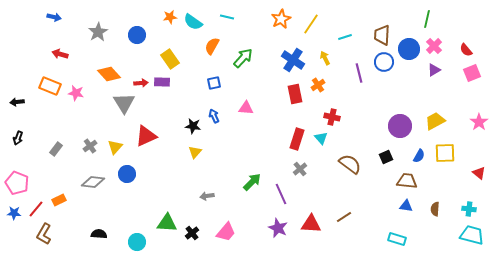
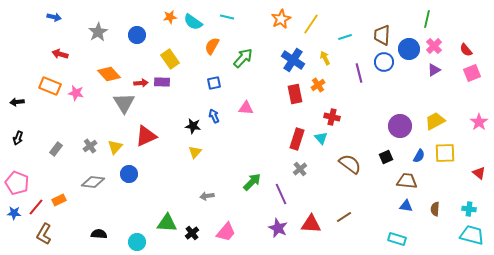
blue circle at (127, 174): moved 2 px right
red line at (36, 209): moved 2 px up
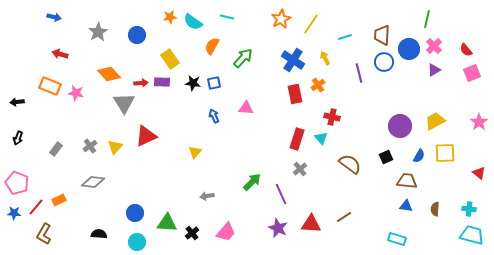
black star at (193, 126): moved 43 px up
blue circle at (129, 174): moved 6 px right, 39 px down
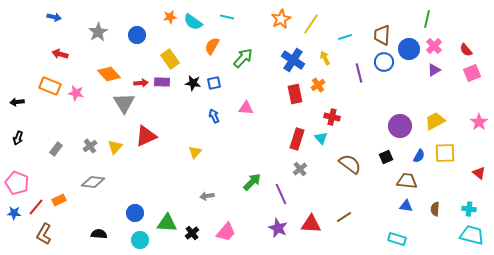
cyan circle at (137, 242): moved 3 px right, 2 px up
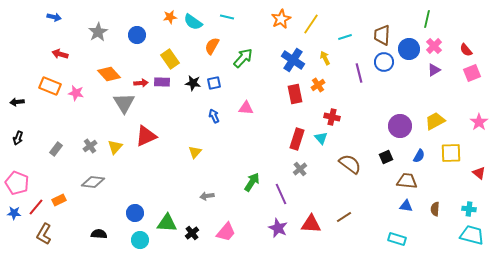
yellow square at (445, 153): moved 6 px right
green arrow at (252, 182): rotated 12 degrees counterclockwise
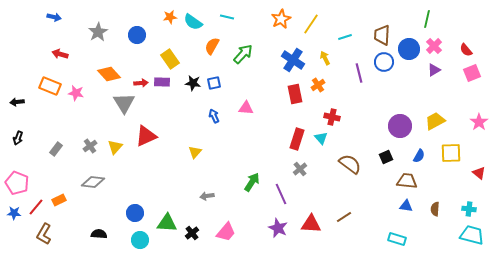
green arrow at (243, 58): moved 4 px up
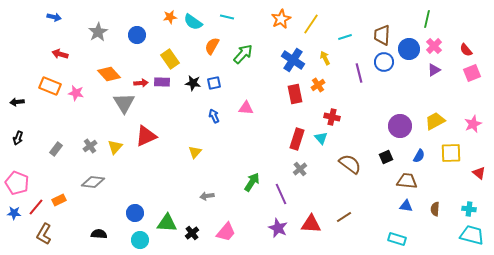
pink star at (479, 122): moved 6 px left, 2 px down; rotated 12 degrees clockwise
